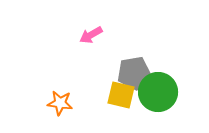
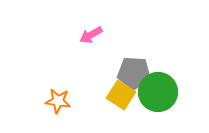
gray pentagon: rotated 12 degrees clockwise
yellow square: rotated 20 degrees clockwise
orange star: moved 2 px left, 2 px up
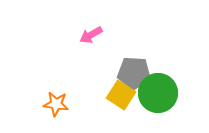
green circle: moved 1 px down
orange star: moved 2 px left, 3 px down
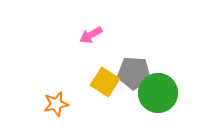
yellow square: moved 16 px left, 13 px up
orange star: rotated 20 degrees counterclockwise
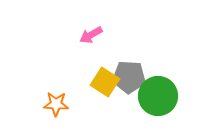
gray pentagon: moved 5 px left, 4 px down
green circle: moved 3 px down
orange star: rotated 15 degrees clockwise
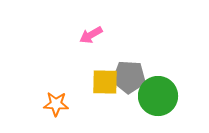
yellow square: rotated 32 degrees counterclockwise
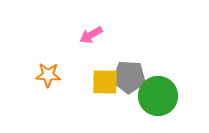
orange star: moved 8 px left, 29 px up
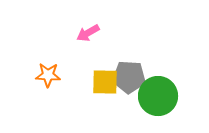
pink arrow: moved 3 px left, 2 px up
